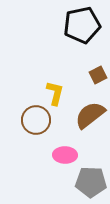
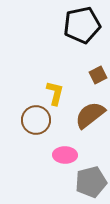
gray pentagon: rotated 16 degrees counterclockwise
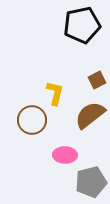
brown square: moved 1 px left, 5 px down
brown circle: moved 4 px left
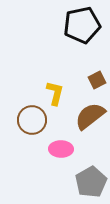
brown semicircle: moved 1 px down
pink ellipse: moved 4 px left, 6 px up
gray pentagon: rotated 16 degrees counterclockwise
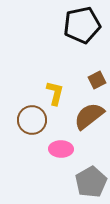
brown semicircle: moved 1 px left
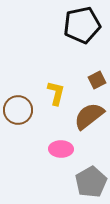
yellow L-shape: moved 1 px right
brown circle: moved 14 px left, 10 px up
